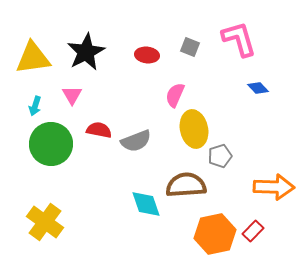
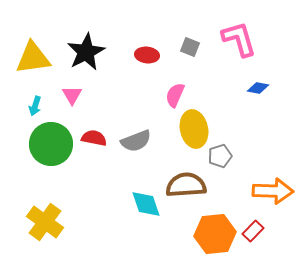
blue diamond: rotated 35 degrees counterclockwise
red semicircle: moved 5 px left, 8 px down
orange arrow: moved 1 px left, 4 px down
orange hexagon: rotated 6 degrees clockwise
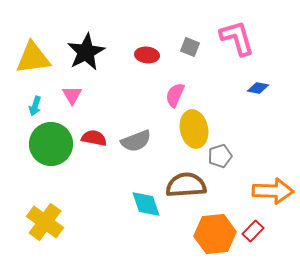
pink L-shape: moved 2 px left, 1 px up
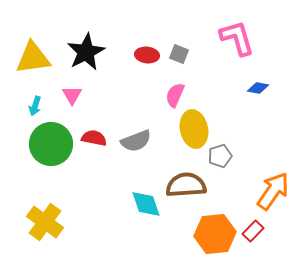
gray square: moved 11 px left, 7 px down
orange arrow: rotated 57 degrees counterclockwise
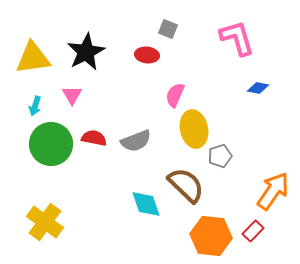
gray square: moved 11 px left, 25 px up
brown semicircle: rotated 48 degrees clockwise
orange hexagon: moved 4 px left, 2 px down; rotated 12 degrees clockwise
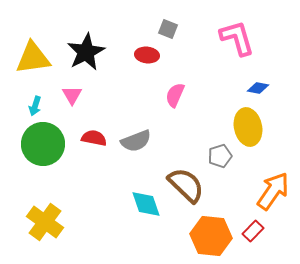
yellow ellipse: moved 54 px right, 2 px up
green circle: moved 8 px left
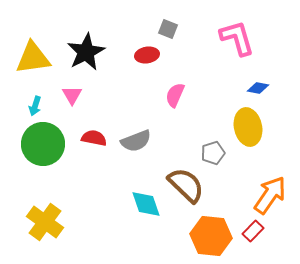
red ellipse: rotated 15 degrees counterclockwise
gray pentagon: moved 7 px left, 3 px up
orange arrow: moved 3 px left, 4 px down
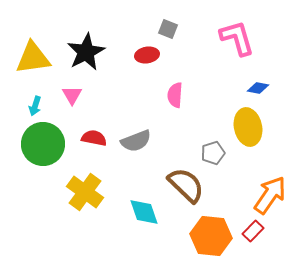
pink semicircle: rotated 20 degrees counterclockwise
cyan diamond: moved 2 px left, 8 px down
yellow cross: moved 40 px right, 30 px up
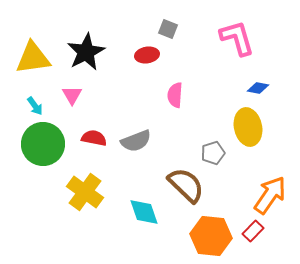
cyan arrow: rotated 54 degrees counterclockwise
